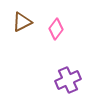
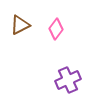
brown triangle: moved 2 px left, 3 px down
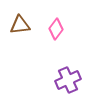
brown triangle: rotated 20 degrees clockwise
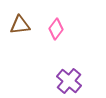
purple cross: moved 1 px right, 1 px down; rotated 25 degrees counterclockwise
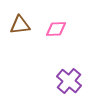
pink diamond: rotated 50 degrees clockwise
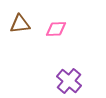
brown triangle: moved 1 px up
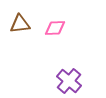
pink diamond: moved 1 px left, 1 px up
